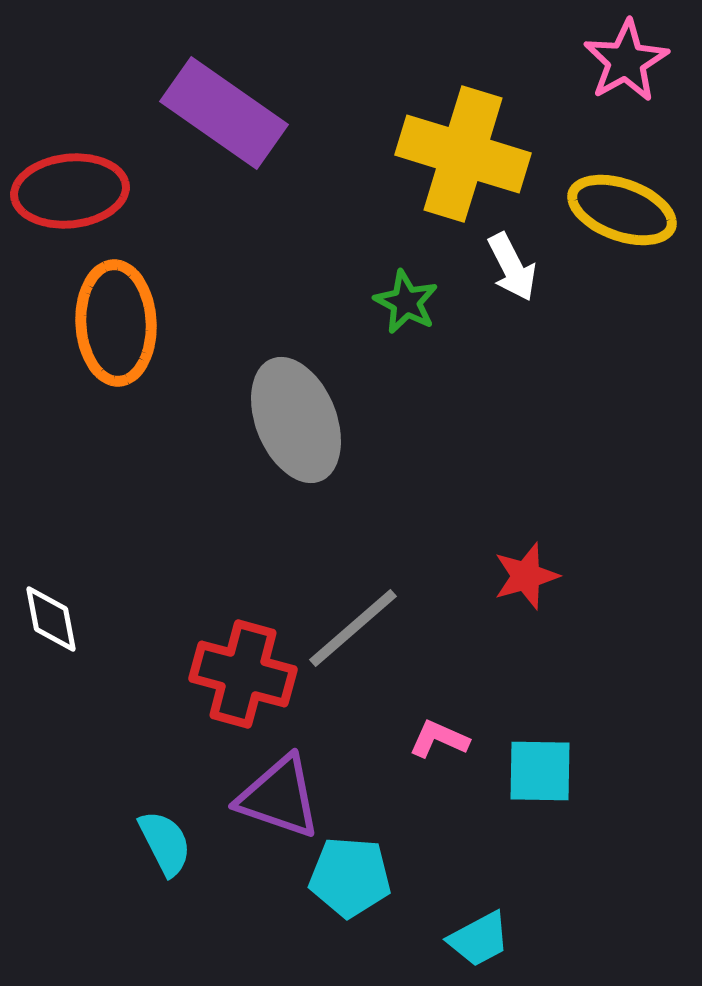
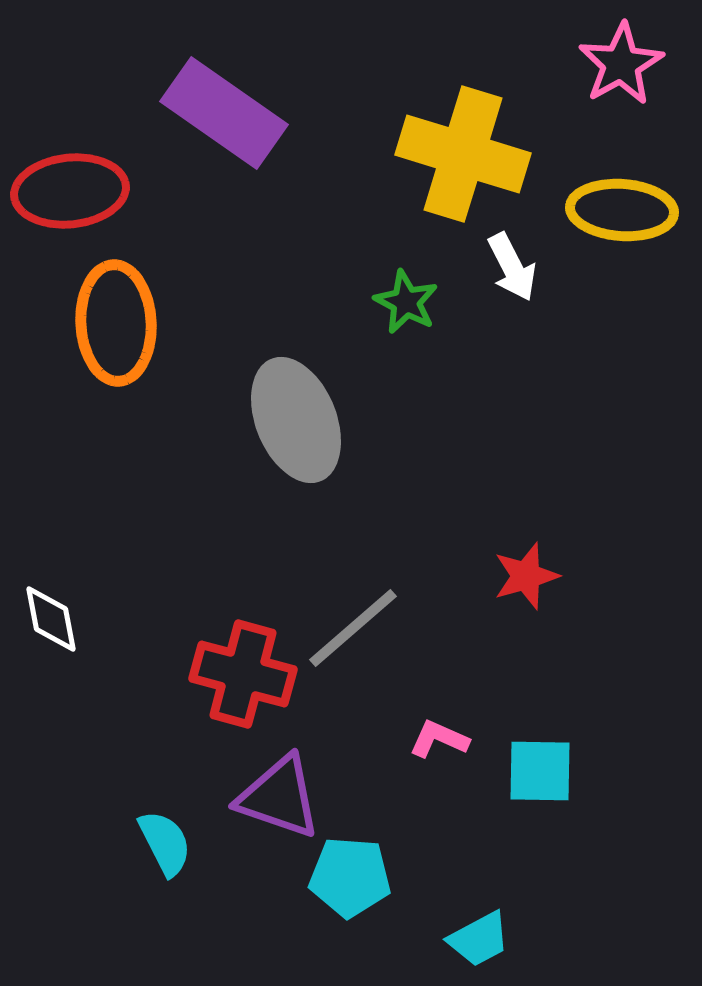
pink star: moved 5 px left, 3 px down
yellow ellipse: rotated 16 degrees counterclockwise
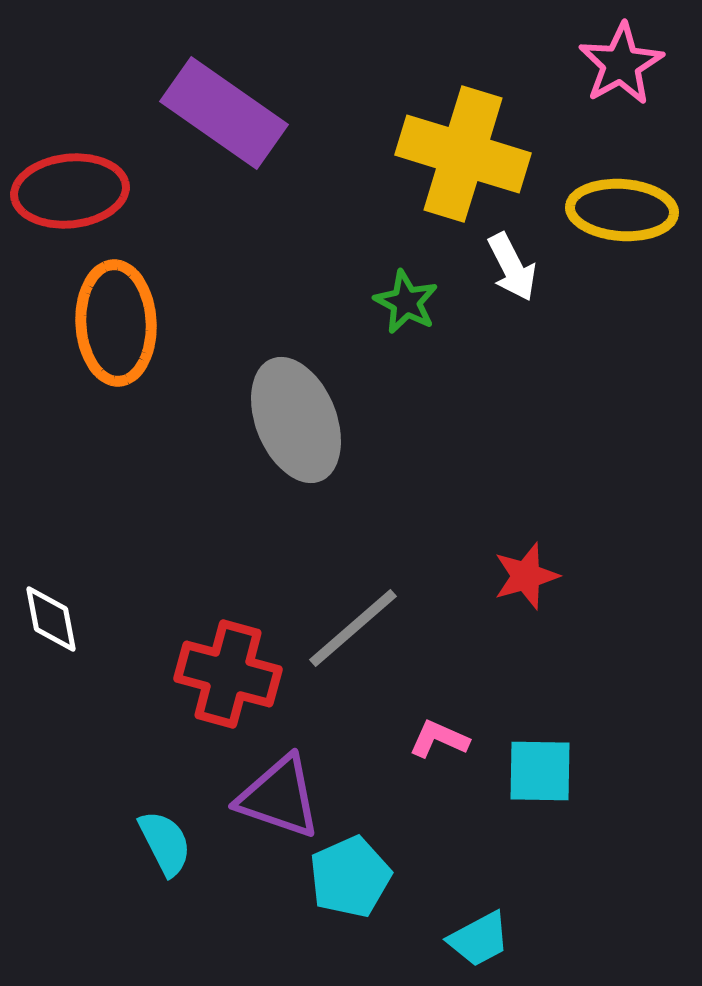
red cross: moved 15 px left
cyan pentagon: rotated 28 degrees counterclockwise
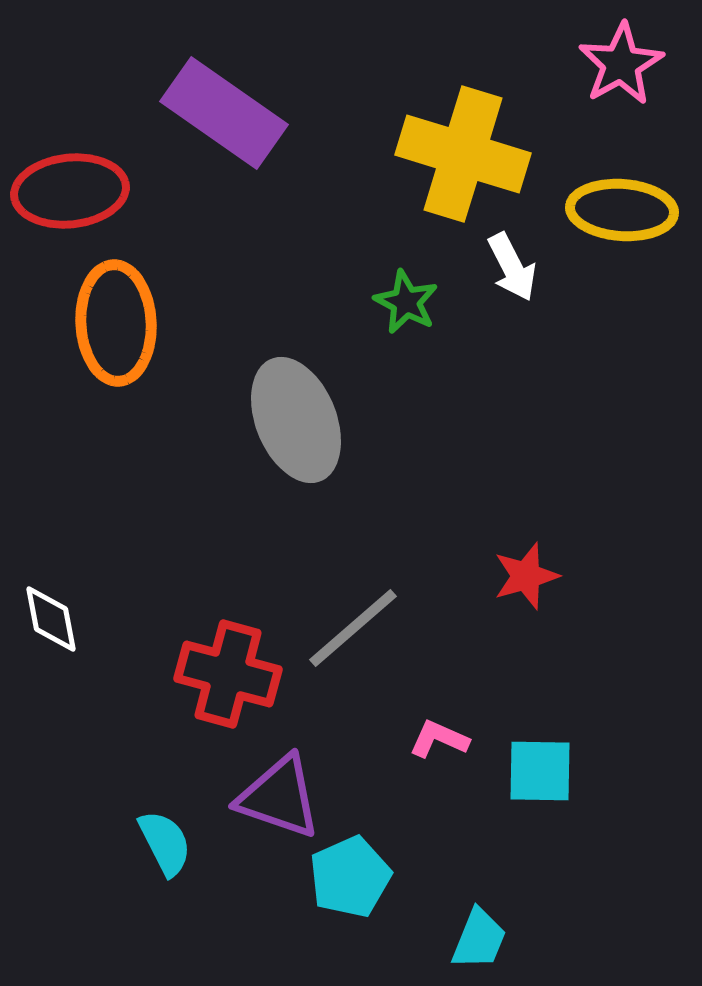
cyan trapezoid: rotated 40 degrees counterclockwise
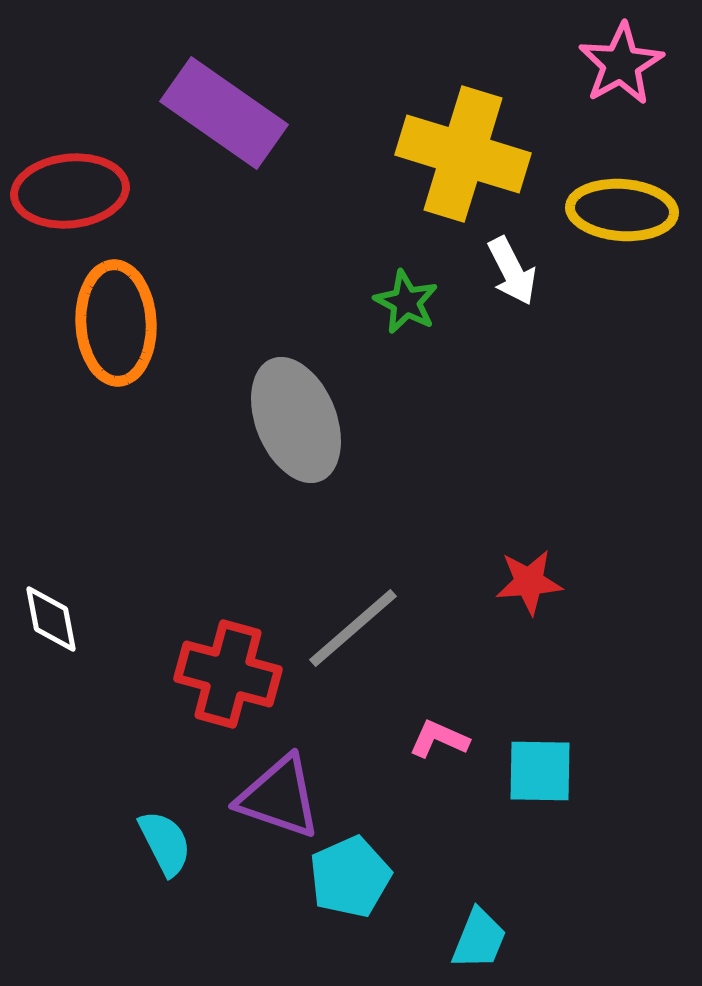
white arrow: moved 4 px down
red star: moved 3 px right, 6 px down; rotated 12 degrees clockwise
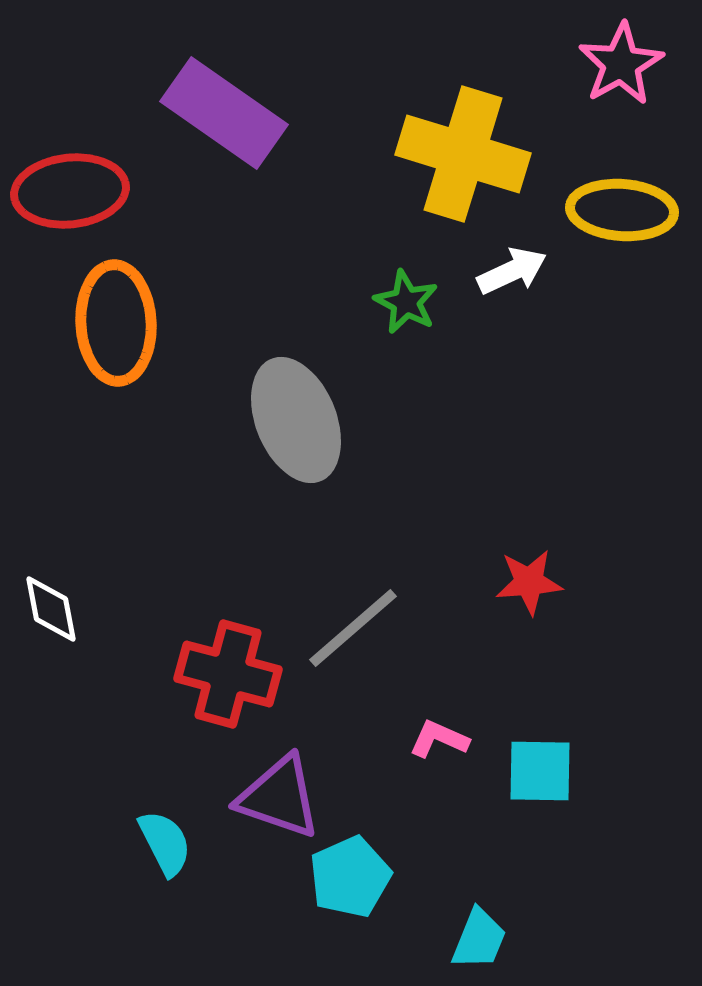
white arrow: rotated 88 degrees counterclockwise
white diamond: moved 10 px up
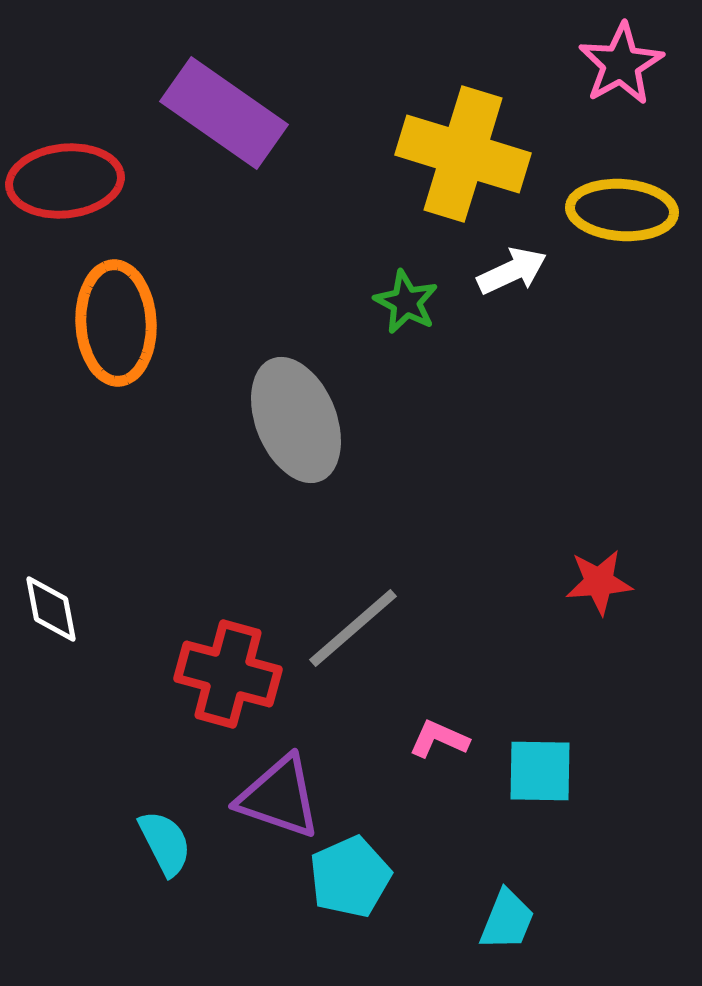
red ellipse: moved 5 px left, 10 px up
red star: moved 70 px right
cyan trapezoid: moved 28 px right, 19 px up
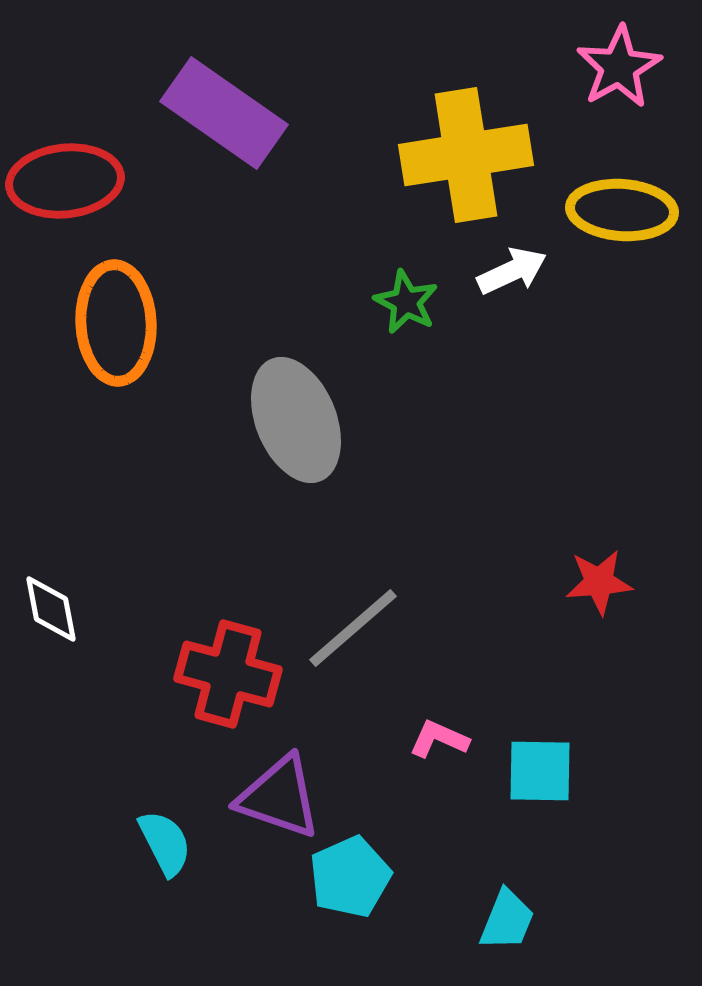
pink star: moved 2 px left, 3 px down
yellow cross: moved 3 px right, 1 px down; rotated 26 degrees counterclockwise
